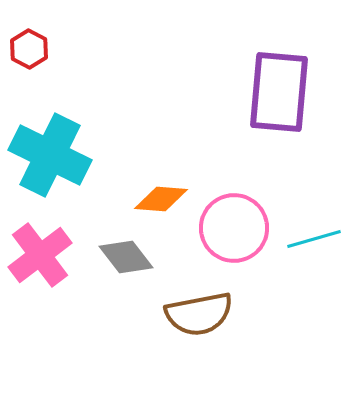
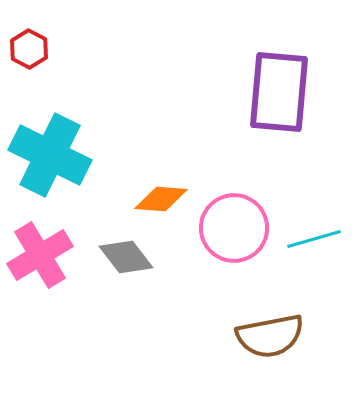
pink cross: rotated 6 degrees clockwise
brown semicircle: moved 71 px right, 22 px down
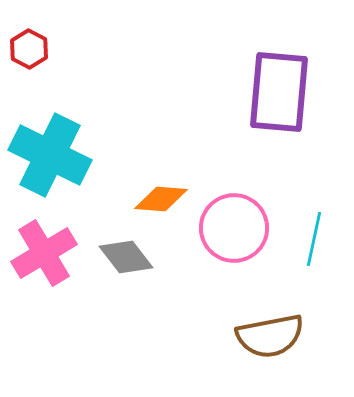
cyan line: rotated 62 degrees counterclockwise
pink cross: moved 4 px right, 2 px up
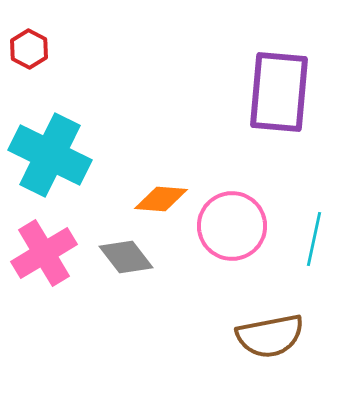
pink circle: moved 2 px left, 2 px up
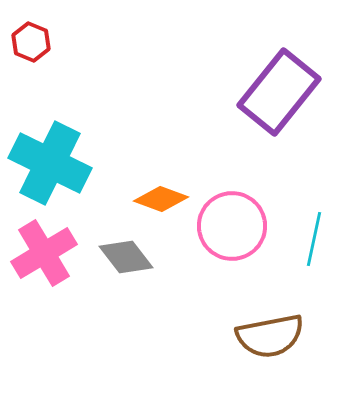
red hexagon: moved 2 px right, 7 px up; rotated 6 degrees counterclockwise
purple rectangle: rotated 34 degrees clockwise
cyan cross: moved 8 px down
orange diamond: rotated 16 degrees clockwise
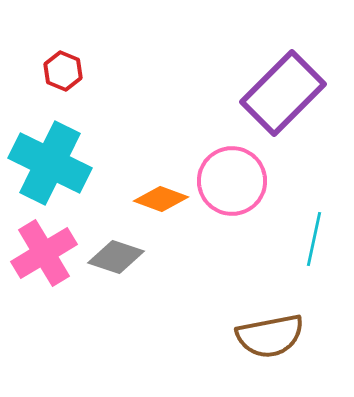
red hexagon: moved 32 px right, 29 px down
purple rectangle: moved 4 px right, 1 px down; rotated 6 degrees clockwise
pink circle: moved 45 px up
gray diamond: moved 10 px left; rotated 34 degrees counterclockwise
